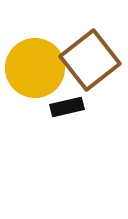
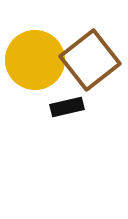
yellow circle: moved 8 px up
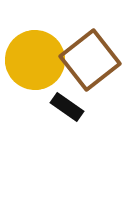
black rectangle: rotated 48 degrees clockwise
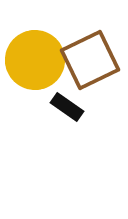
brown square: rotated 12 degrees clockwise
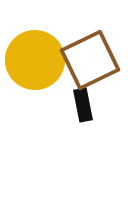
black rectangle: moved 16 px right, 2 px up; rotated 44 degrees clockwise
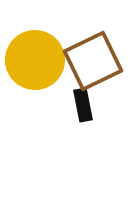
brown square: moved 3 px right, 1 px down
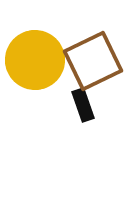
black rectangle: rotated 8 degrees counterclockwise
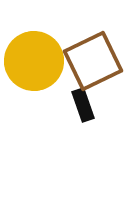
yellow circle: moved 1 px left, 1 px down
